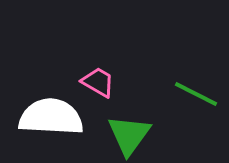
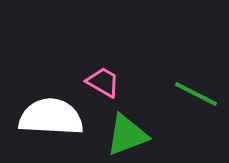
pink trapezoid: moved 5 px right
green triangle: moved 2 px left; rotated 33 degrees clockwise
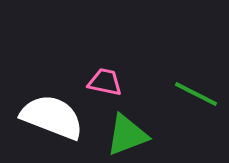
pink trapezoid: moved 2 px right; rotated 18 degrees counterclockwise
white semicircle: moved 1 px right; rotated 18 degrees clockwise
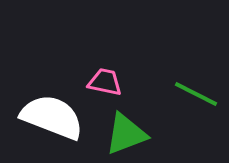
green triangle: moved 1 px left, 1 px up
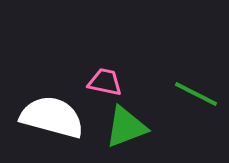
white semicircle: rotated 6 degrees counterclockwise
green triangle: moved 7 px up
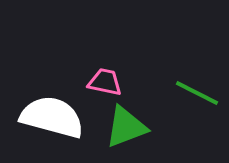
green line: moved 1 px right, 1 px up
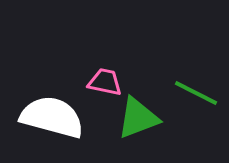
green line: moved 1 px left
green triangle: moved 12 px right, 9 px up
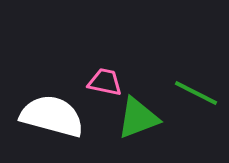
white semicircle: moved 1 px up
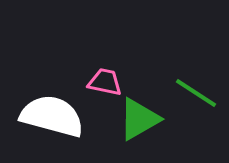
green line: rotated 6 degrees clockwise
green triangle: moved 1 px right, 1 px down; rotated 9 degrees counterclockwise
